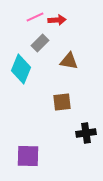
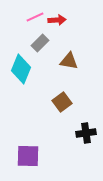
brown square: rotated 30 degrees counterclockwise
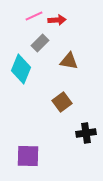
pink line: moved 1 px left, 1 px up
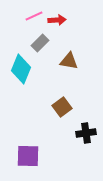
brown square: moved 5 px down
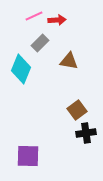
brown square: moved 15 px right, 3 px down
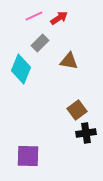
red arrow: moved 2 px right, 2 px up; rotated 30 degrees counterclockwise
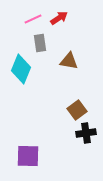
pink line: moved 1 px left, 3 px down
gray rectangle: rotated 54 degrees counterclockwise
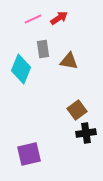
gray rectangle: moved 3 px right, 6 px down
purple square: moved 1 px right, 2 px up; rotated 15 degrees counterclockwise
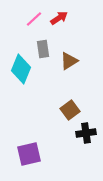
pink line: moved 1 px right; rotated 18 degrees counterclockwise
brown triangle: rotated 42 degrees counterclockwise
brown square: moved 7 px left
